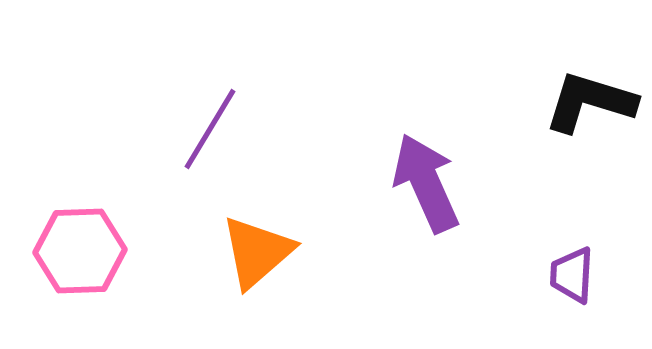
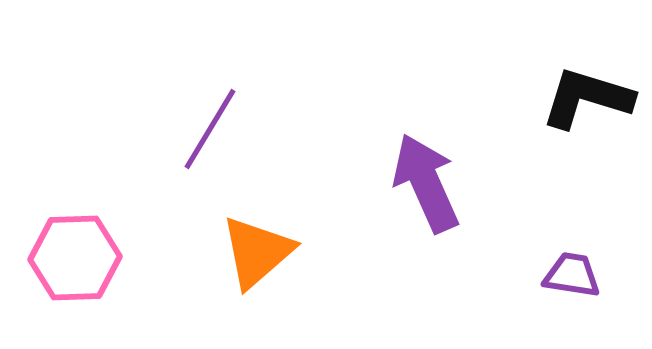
black L-shape: moved 3 px left, 4 px up
pink hexagon: moved 5 px left, 7 px down
purple trapezoid: rotated 96 degrees clockwise
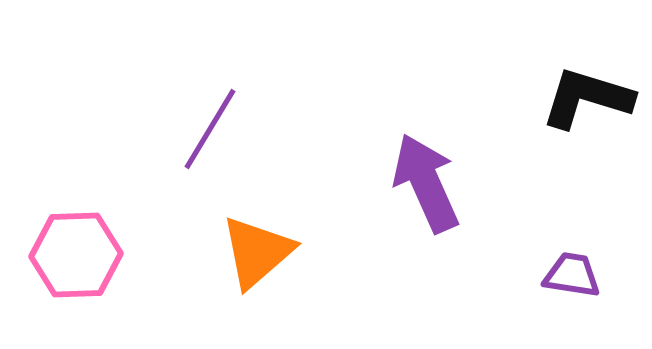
pink hexagon: moved 1 px right, 3 px up
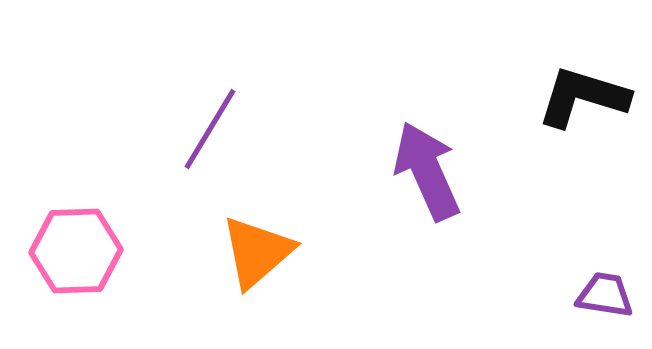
black L-shape: moved 4 px left, 1 px up
purple arrow: moved 1 px right, 12 px up
pink hexagon: moved 4 px up
purple trapezoid: moved 33 px right, 20 px down
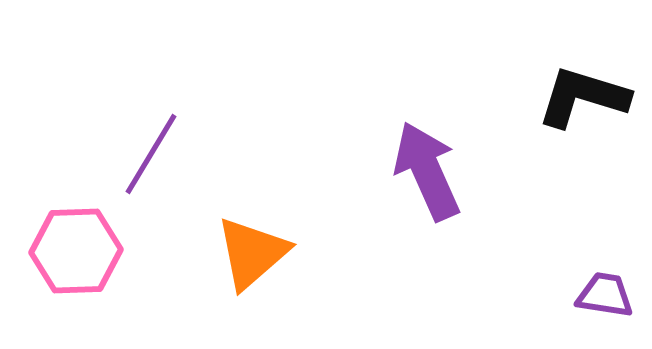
purple line: moved 59 px left, 25 px down
orange triangle: moved 5 px left, 1 px down
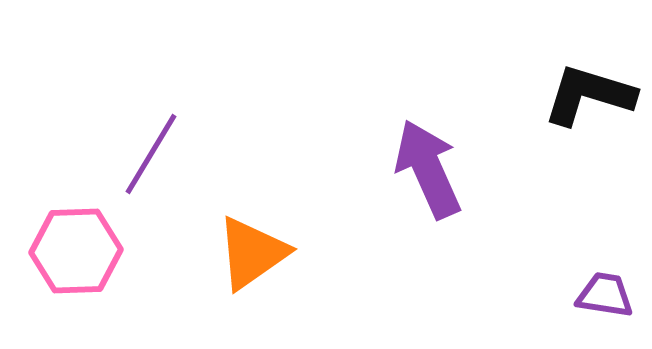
black L-shape: moved 6 px right, 2 px up
purple arrow: moved 1 px right, 2 px up
orange triangle: rotated 6 degrees clockwise
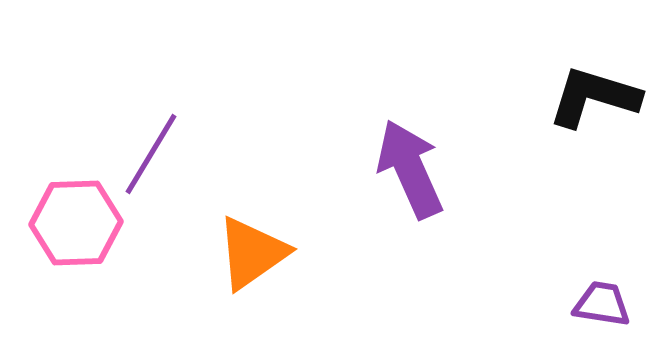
black L-shape: moved 5 px right, 2 px down
purple arrow: moved 18 px left
pink hexagon: moved 28 px up
purple trapezoid: moved 3 px left, 9 px down
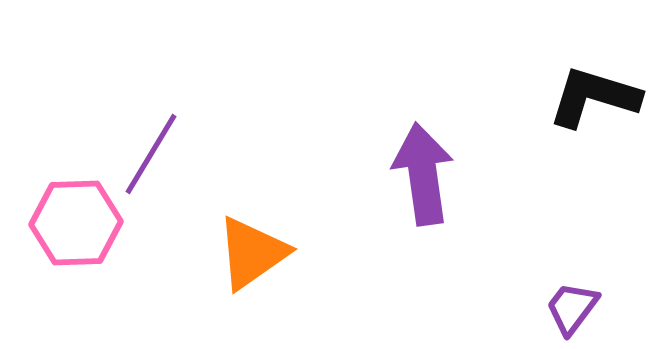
purple arrow: moved 13 px right, 5 px down; rotated 16 degrees clockwise
purple trapezoid: moved 30 px left, 4 px down; rotated 62 degrees counterclockwise
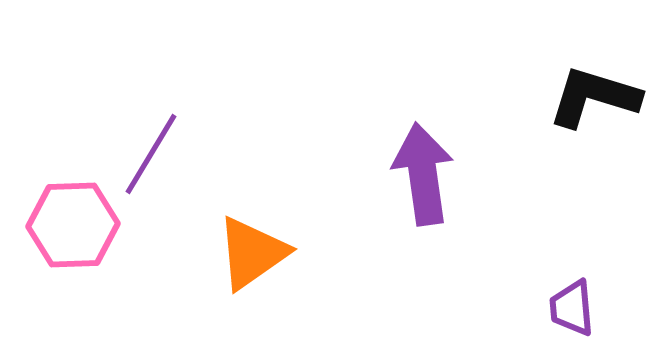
pink hexagon: moved 3 px left, 2 px down
purple trapezoid: rotated 42 degrees counterclockwise
